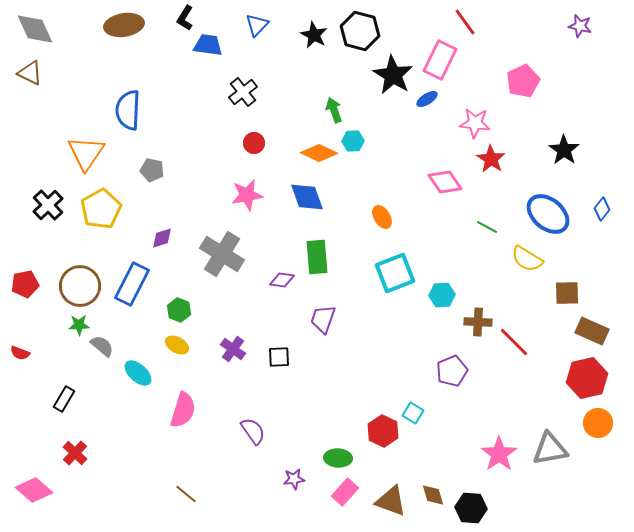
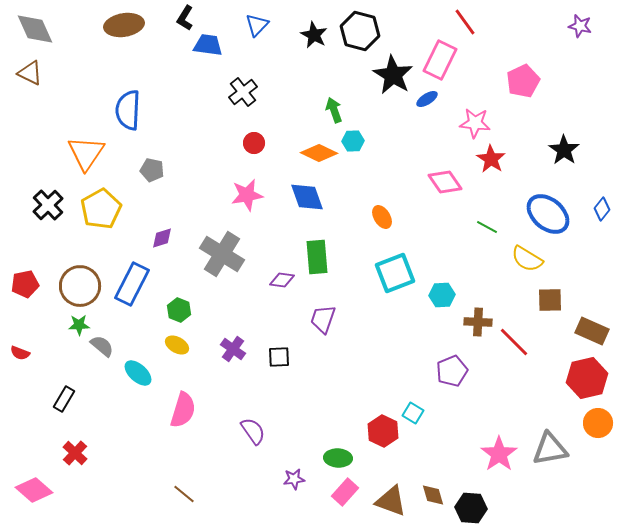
brown square at (567, 293): moved 17 px left, 7 px down
brown line at (186, 494): moved 2 px left
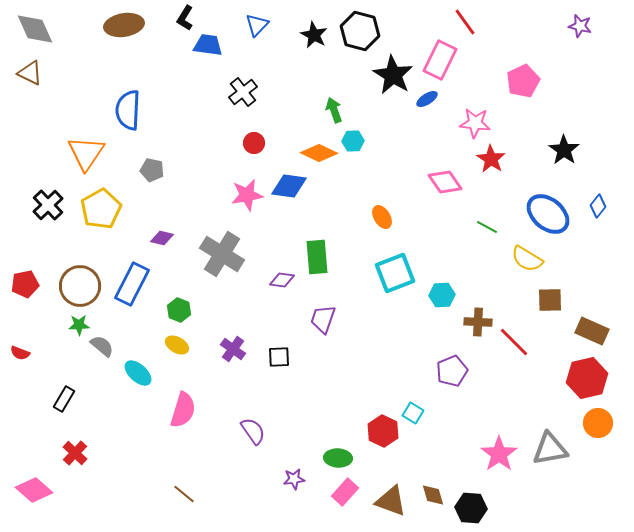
blue diamond at (307, 197): moved 18 px left, 11 px up; rotated 63 degrees counterclockwise
blue diamond at (602, 209): moved 4 px left, 3 px up
purple diamond at (162, 238): rotated 30 degrees clockwise
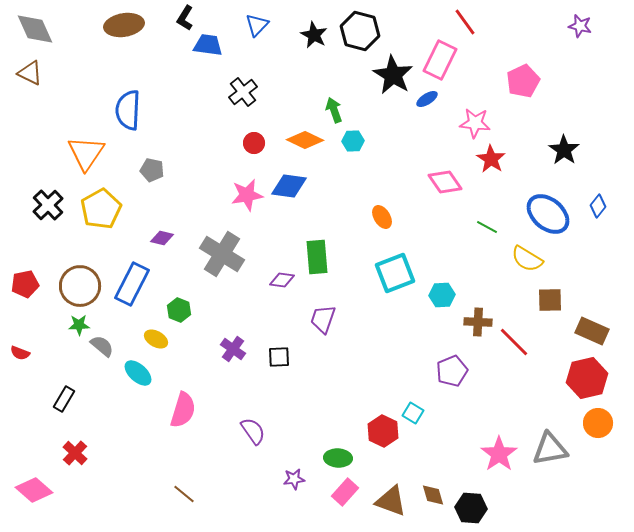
orange diamond at (319, 153): moved 14 px left, 13 px up
yellow ellipse at (177, 345): moved 21 px left, 6 px up
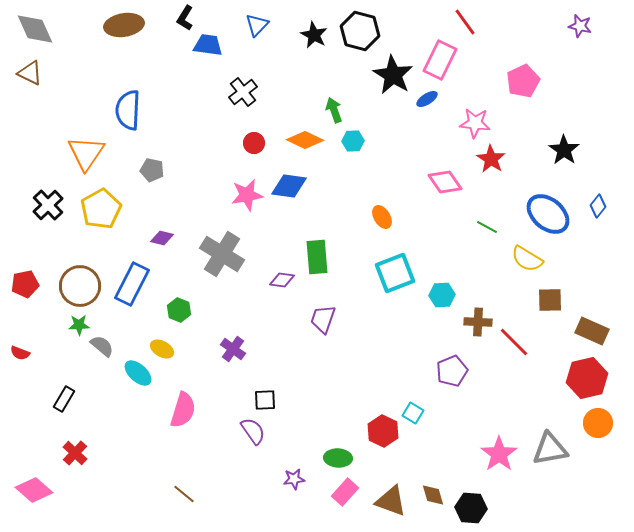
yellow ellipse at (156, 339): moved 6 px right, 10 px down
black square at (279, 357): moved 14 px left, 43 px down
